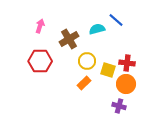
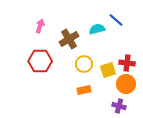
yellow circle: moved 3 px left, 3 px down
yellow square: rotated 35 degrees counterclockwise
orange rectangle: moved 7 px down; rotated 32 degrees clockwise
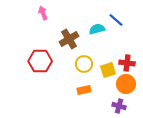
pink arrow: moved 3 px right, 13 px up; rotated 40 degrees counterclockwise
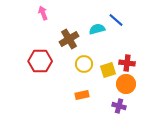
orange rectangle: moved 2 px left, 5 px down
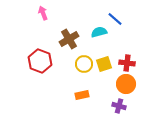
blue line: moved 1 px left, 1 px up
cyan semicircle: moved 2 px right, 3 px down
red hexagon: rotated 20 degrees clockwise
yellow square: moved 4 px left, 6 px up
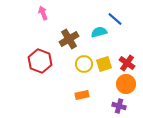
red cross: rotated 28 degrees clockwise
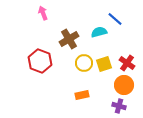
yellow circle: moved 1 px up
orange circle: moved 2 px left, 1 px down
